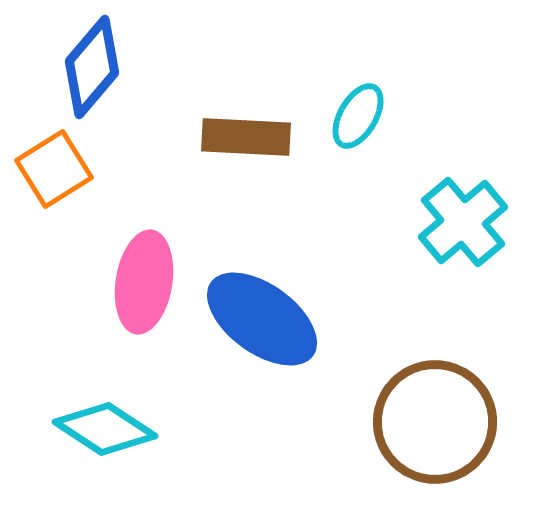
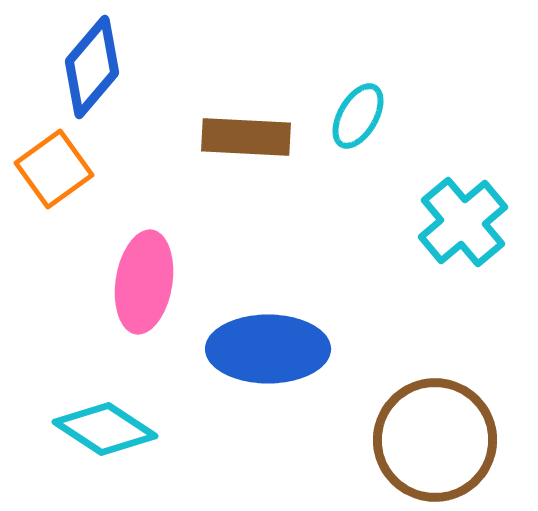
orange square: rotated 4 degrees counterclockwise
blue ellipse: moved 6 px right, 30 px down; rotated 36 degrees counterclockwise
brown circle: moved 18 px down
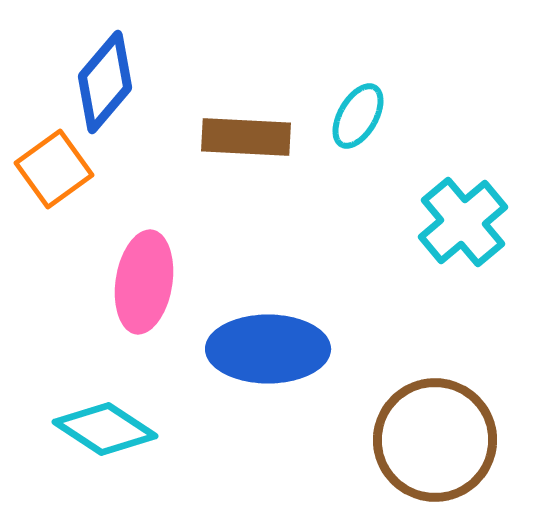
blue diamond: moved 13 px right, 15 px down
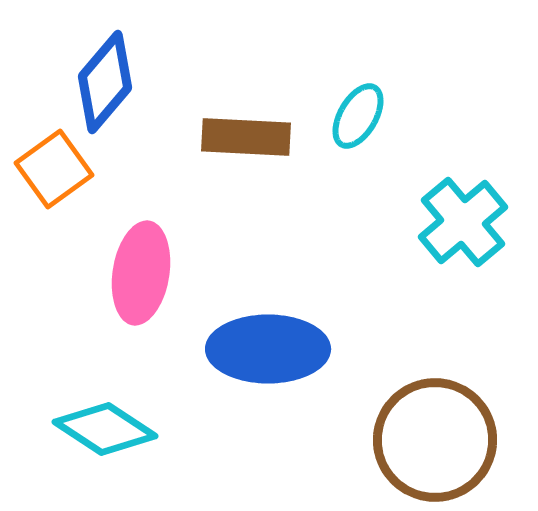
pink ellipse: moved 3 px left, 9 px up
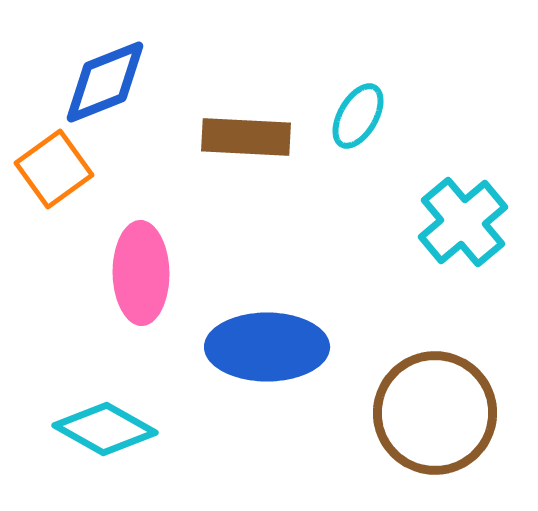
blue diamond: rotated 28 degrees clockwise
pink ellipse: rotated 10 degrees counterclockwise
blue ellipse: moved 1 px left, 2 px up
cyan diamond: rotated 4 degrees counterclockwise
brown circle: moved 27 px up
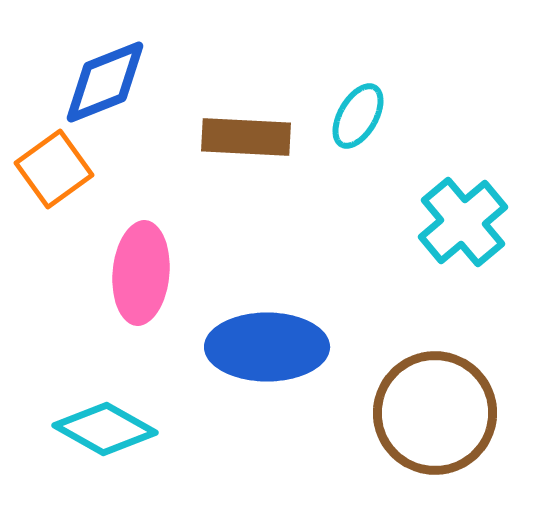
pink ellipse: rotated 6 degrees clockwise
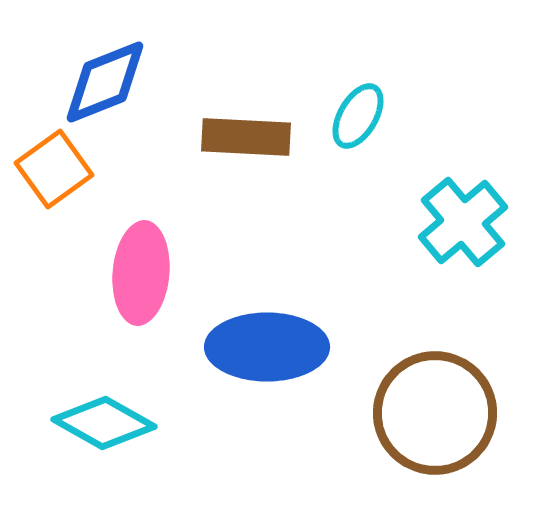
cyan diamond: moved 1 px left, 6 px up
